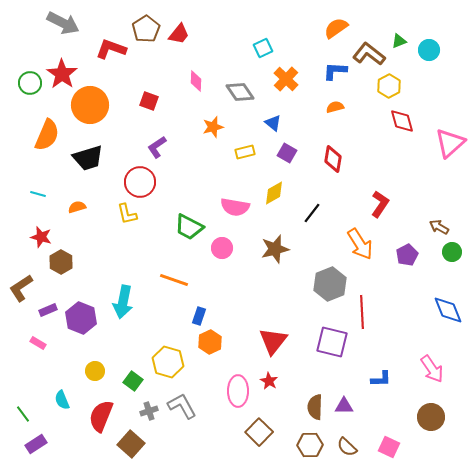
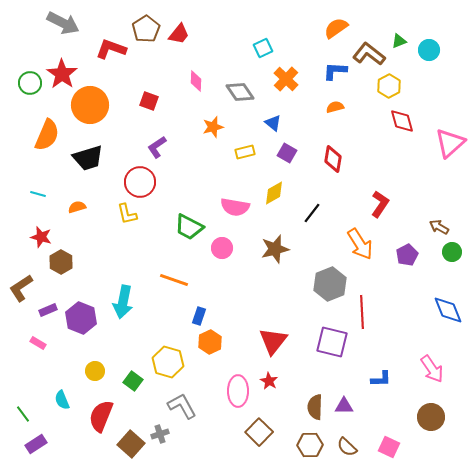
gray cross at (149, 411): moved 11 px right, 23 px down
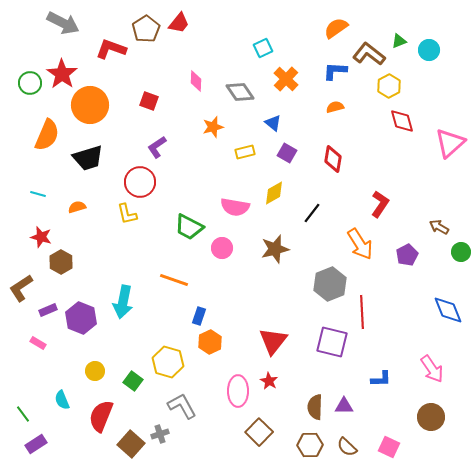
red trapezoid at (179, 34): moved 11 px up
green circle at (452, 252): moved 9 px right
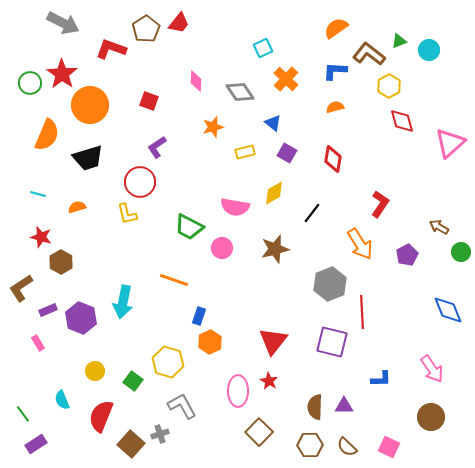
pink rectangle at (38, 343): rotated 28 degrees clockwise
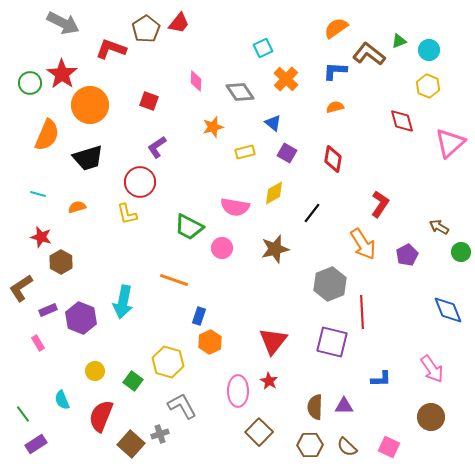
yellow hexagon at (389, 86): moved 39 px right; rotated 10 degrees counterclockwise
orange arrow at (360, 244): moved 3 px right
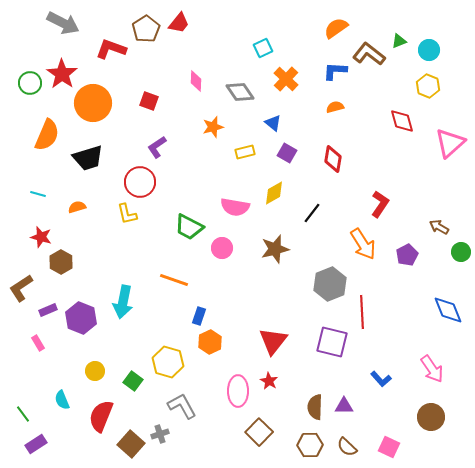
orange circle at (90, 105): moved 3 px right, 2 px up
blue L-shape at (381, 379): rotated 50 degrees clockwise
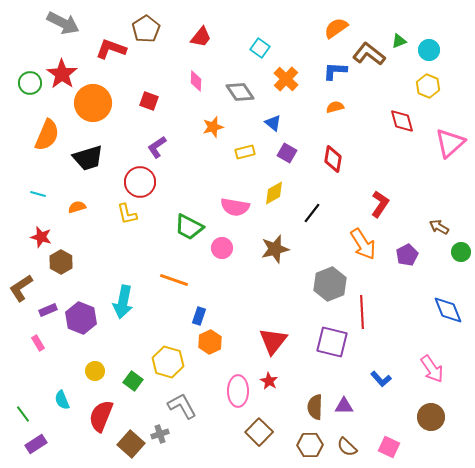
red trapezoid at (179, 23): moved 22 px right, 14 px down
cyan square at (263, 48): moved 3 px left; rotated 30 degrees counterclockwise
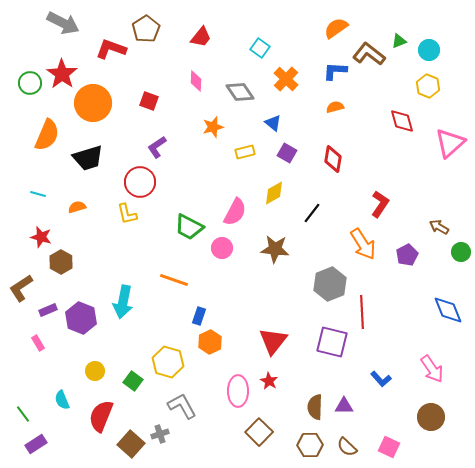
pink semicircle at (235, 207): moved 5 px down; rotated 72 degrees counterclockwise
brown star at (275, 249): rotated 20 degrees clockwise
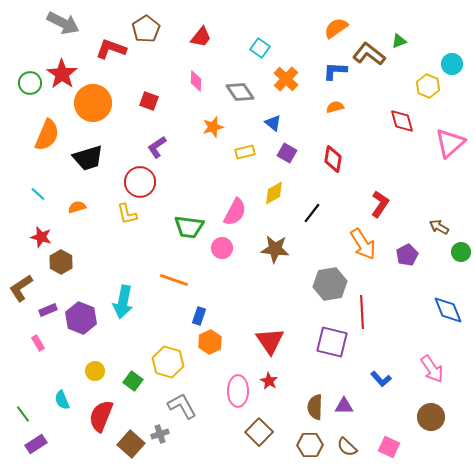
cyan circle at (429, 50): moved 23 px right, 14 px down
cyan line at (38, 194): rotated 28 degrees clockwise
green trapezoid at (189, 227): rotated 20 degrees counterclockwise
gray hexagon at (330, 284): rotated 12 degrees clockwise
red triangle at (273, 341): moved 3 px left; rotated 12 degrees counterclockwise
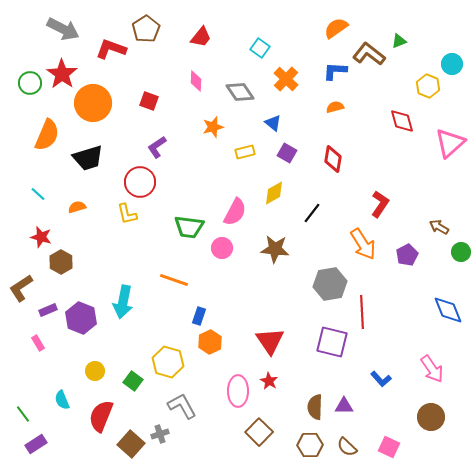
gray arrow at (63, 23): moved 6 px down
